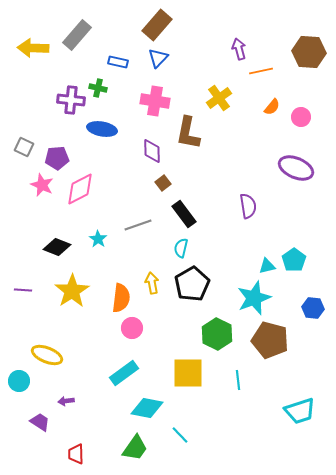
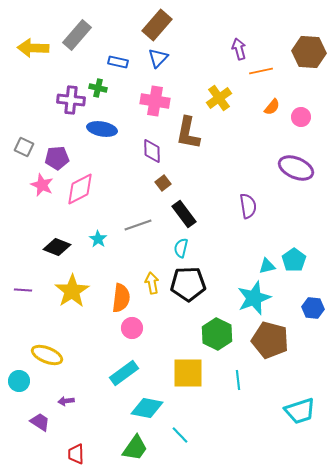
black pentagon at (192, 284): moved 4 px left; rotated 28 degrees clockwise
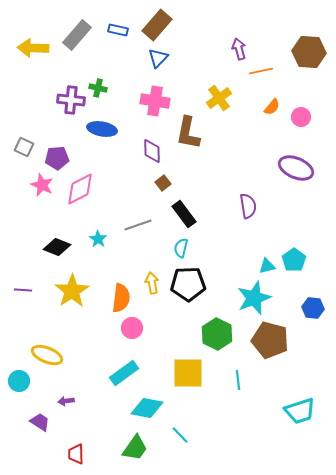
blue rectangle at (118, 62): moved 32 px up
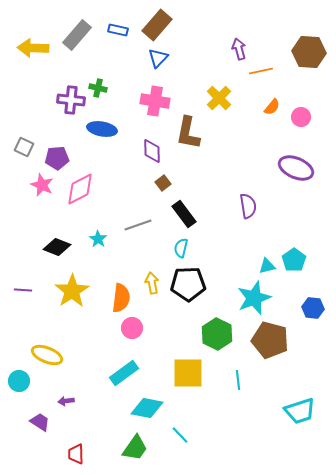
yellow cross at (219, 98): rotated 10 degrees counterclockwise
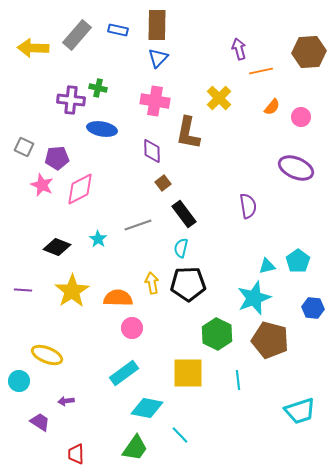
brown rectangle at (157, 25): rotated 40 degrees counterclockwise
brown hexagon at (309, 52): rotated 8 degrees counterclockwise
cyan pentagon at (294, 260): moved 4 px right, 1 px down
orange semicircle at (121, 298): moved 3 px left; rotated 96 degrees counterclockwise
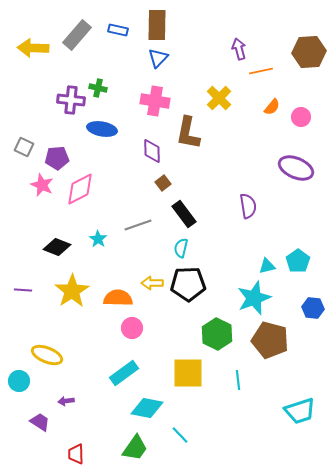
yellow arrow at (152, 283): rotated 80 degrees counterclockwise
